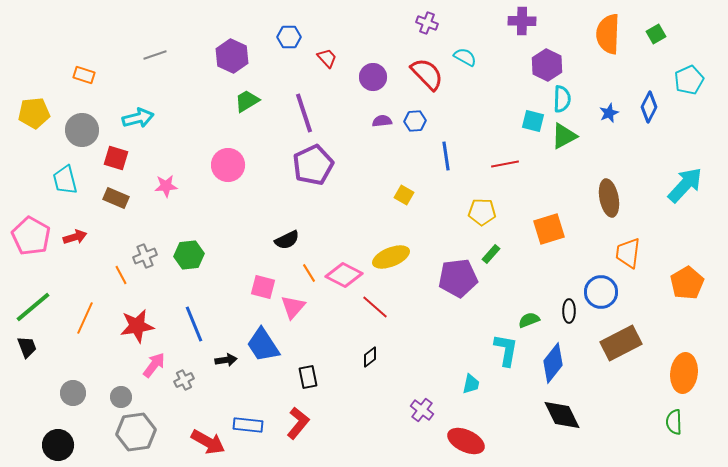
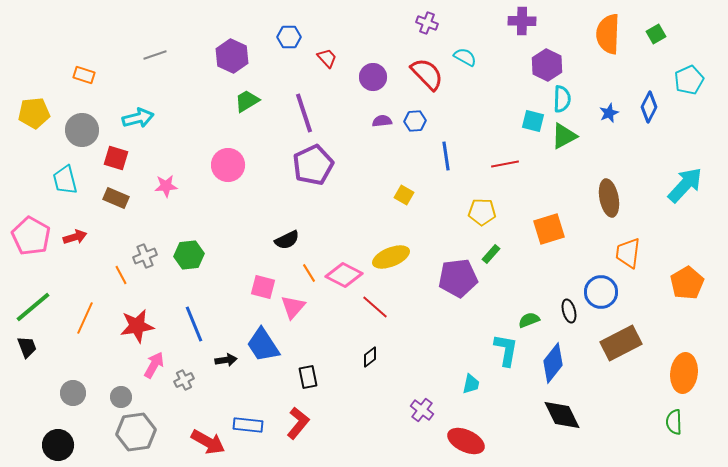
black ellipse at (569, 311): rotated 15 degrees counterclockwise
pink arrow at (154, 365): rotated 8 degrees counterclockwise
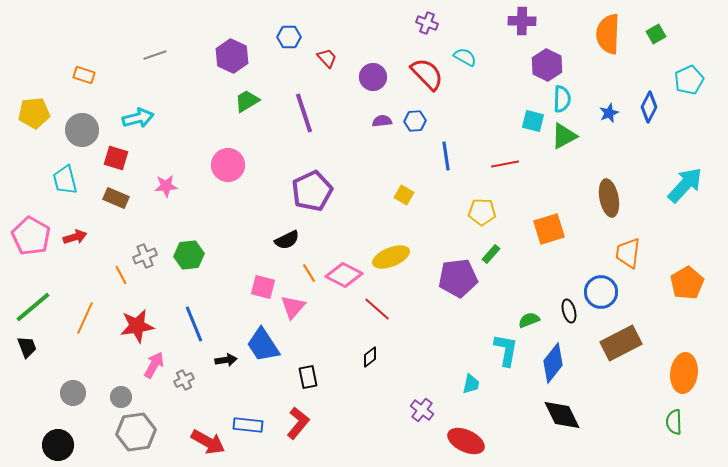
purple pentagon at (313, 165): moved 1 px left, 26 px down
red line at (375, 307): moved 2 px right, 2 px down
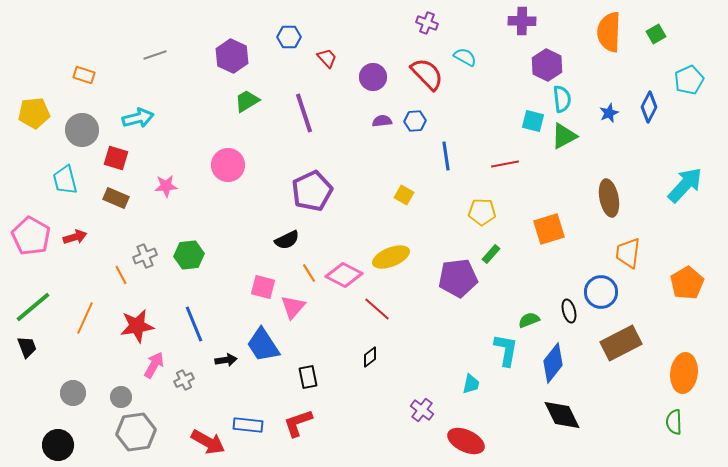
orange semicircle at (608, 34): moved 1 px right, 2 px up
cyan semicircle at (562, 99): rotated 8 degrees counterclockwise
red L-shape at (298, 423): rotated 148 degrees counterclockwise
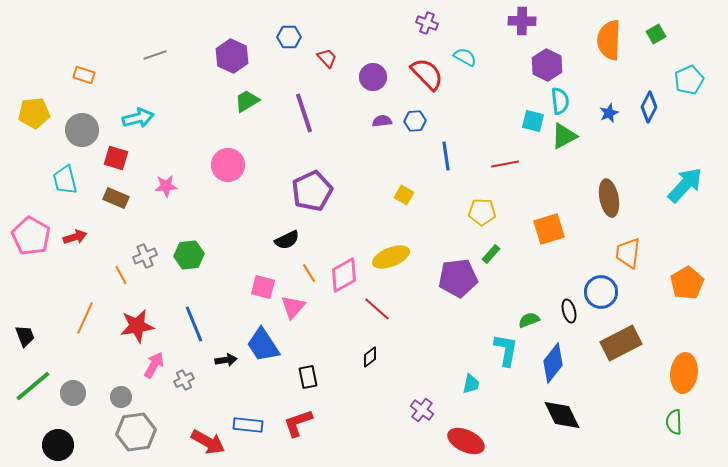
orange semicircle at (609, 32): moved 8 px down
cyan semicircle at (562, 99): moved 2 px left, 2 px down
pink diamond at (344, 275): rotated 57 degrees counterclockwise
green line at (33, 307): moved 79 px down
black trapezoid at (27, 347): moved 2 px left, 11 px up
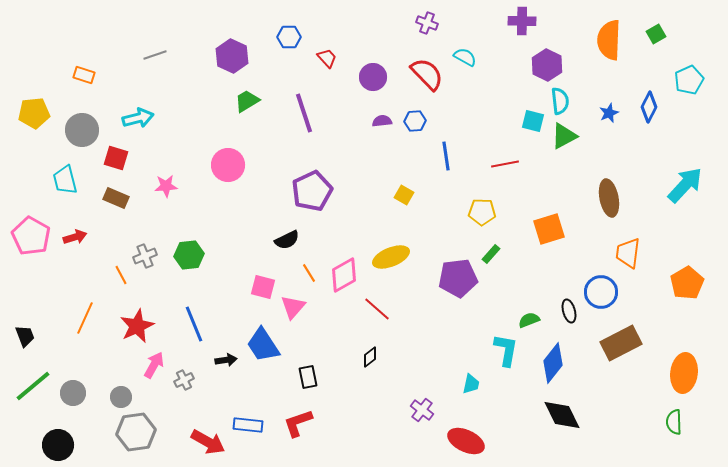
red star at (137, 326): rotated 16 degrees counterclockwise
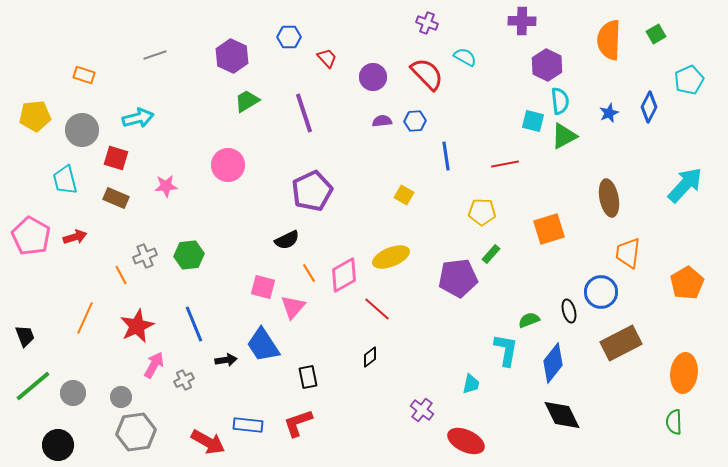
yellow pentagon at (34, 113): moved 1 px right, 3 px down
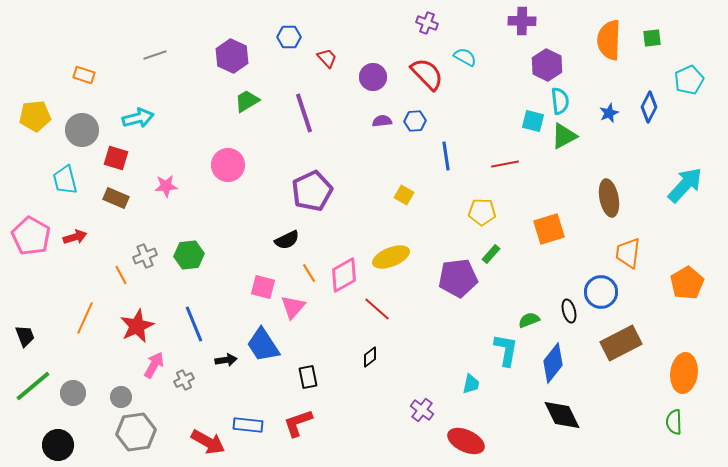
green square at (656, 34): moved 4 px left, 4 px down; rotated 24 degrees clockwise
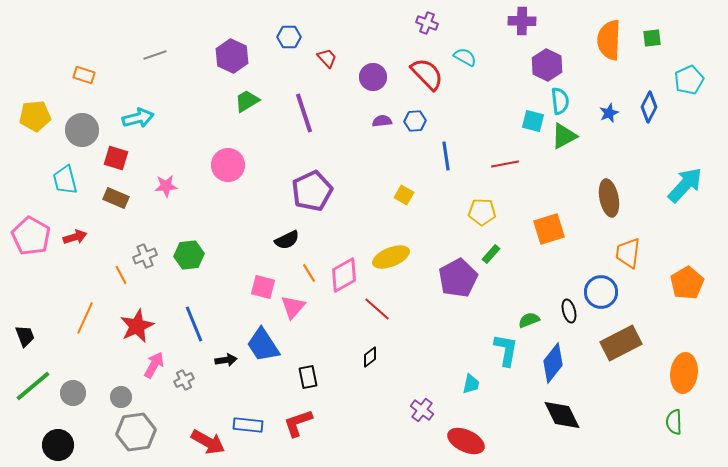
purple pentagon at (458, 278): rotated 21 degrees counterclockwise
